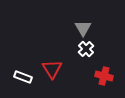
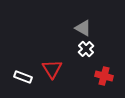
gray triangle: rotated 30 degrees counterclockwise
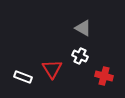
white cross: moved 6 px left, 7 px down; rotated 21 degrees counterclockwise
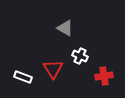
gray triangle: moved 18 px left
red triangle: moved 1 px right
red cross: rotated 24 degrees counterclockwise
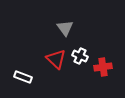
gray triangle: rotated 24 degrees clockwise
red triangle: moved 3 px right, 10 px up; rotated 15 degrees counterclockwise
red cross: moved 1 px left, 9 px up
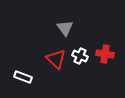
red cross: moved 2 px right, 13 px up; rotated 18 degrees clockwise
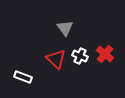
red cross: rotated 30 degrees clockwise
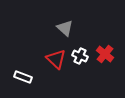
gray triangle: rotated 12 degrees counterclockwise
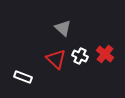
gray triangle: moved 2 px left
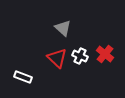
red triangle: moved 1 px right, 1 px up
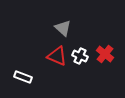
red triangle: moved 2 px up; rotated 20 degrees counterclockwise
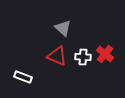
white cross: moved 3 px right, 1 px down; rotated 21 degrees counterclockwise
